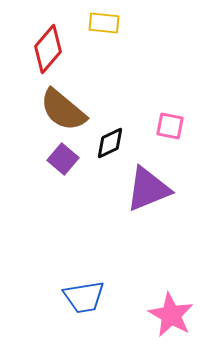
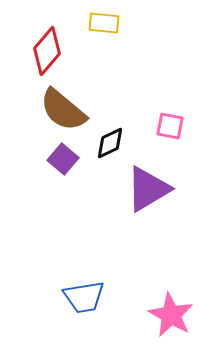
red diamond: moved 1 px left, 2 px down
purple triangle: rotated 9 degrees counterclockwise
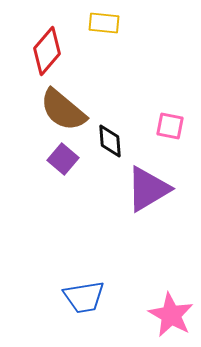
black diamond: moved 2 px up; rotated 68 degrees counterclockwise
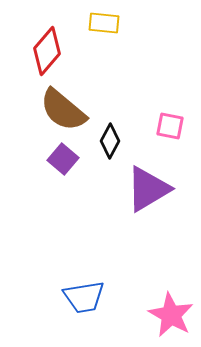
black diamond: rotated 32 degrees clockwise
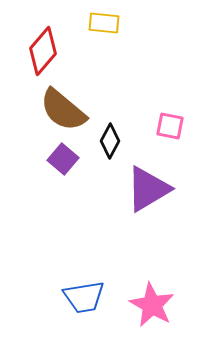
red diamond: moved 4 px left
pink star: moved 19 px left, 10 px up
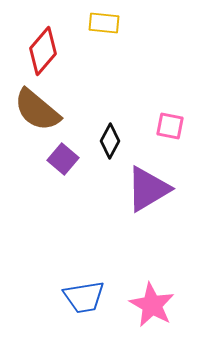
brown semicircle: moved 26 px left
